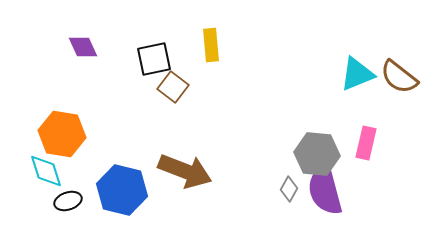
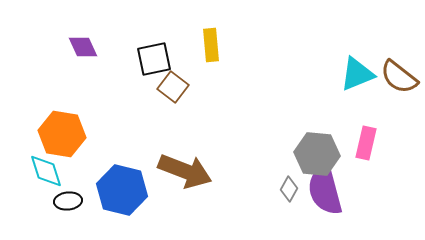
black ellipse: rotated 12 degrees clockwise
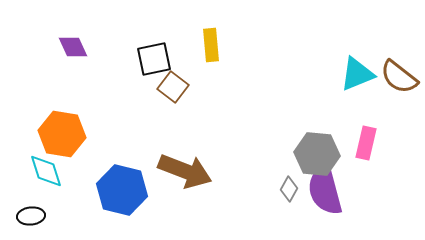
purple diamond: moved 10 px left
black ellipse: moved 37 px left, 15 px down
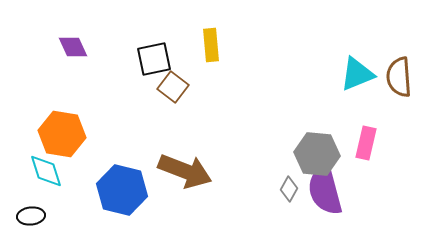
brown semicircle: rotated 48 degrees clockwise
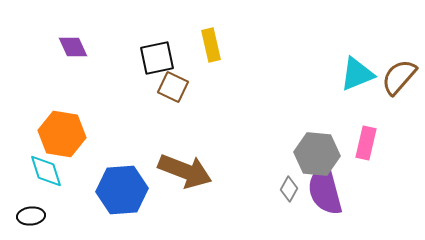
yellow rectangle: rotated 8 degrees counterclockwise
black square: moved 3 px right, 1 px up
brown semicircle: rotated 45 degrees clockwise
brown square: rotated 12 degrees counterclockwise
blue hexagon: rotated 18 degrees counterclockwise
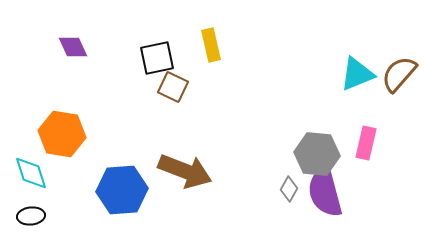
brown semicircle: moved 3 px up
cyan diamond: moved 15 px left, 2 px down
purple semicircle: moved 2 px down
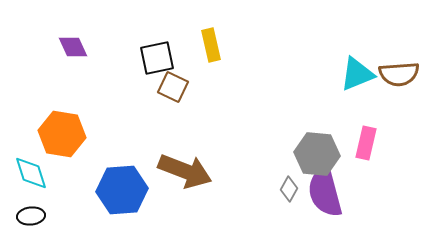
brown semicircle: rotated 135 degrees counterclockwise
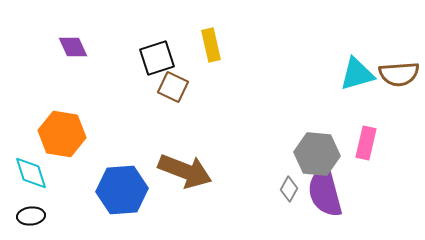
black square: rotated 6 degrees counterclockwise
cyan triangle: rotated 6 degrees clockwise
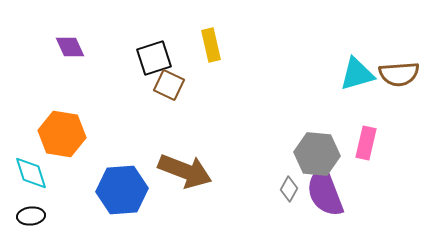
purple diamond: moved 3 px left
black square: moved 3 px left
brown square: moved 4 px left, 2 px up
purple semicircle: rotated 6 degrees counterclockwise
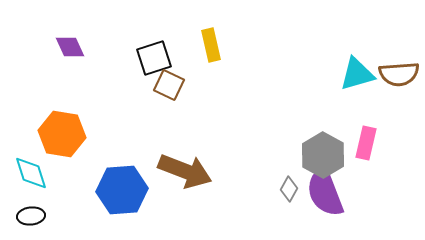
gray hexagon: moved 6 px right, 1 px down; rotated 24 degrees clockwise
